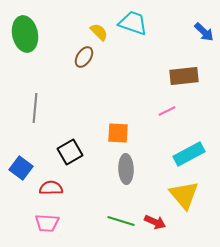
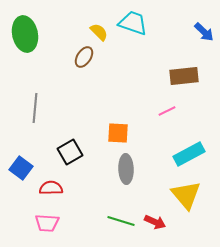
yellow triangle: moved 2 px right
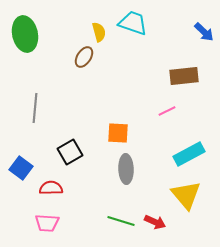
yellow semicircle: rotated 30 degrees clockwise
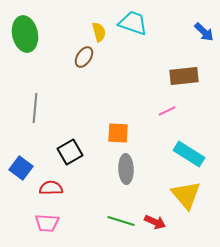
cyan rectangle: rotated 60 degrees clockwise
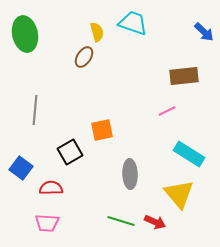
yellow semicircle: moved 2 px left
gray line: moved 2 px down
orange square: moved 16 px left, 3 px up; rotated 15 degrees counterclockwise
gray ellipse: moved 4 px right, 5 px down
yellow triangle: moved 7 px left, 1 px up
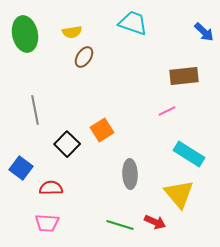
yellow semicircle: moved 25 px left; rotated 96 degrees clockwise
gray line: rotated 16 degrees counterclockwise
orange square: rotated 20 degrees counterclockwise
black square: moved 3 px left, 8 px up; rotated 15 degrees counterclockwise
green line: moved 1 px left, 4 px down
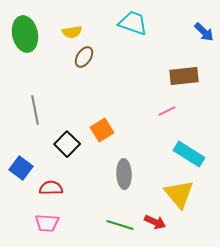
gray ellipse: moved 6 px left
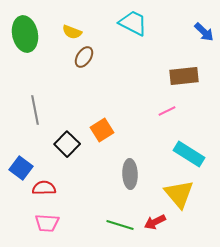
cyan trapezoid: rotated 8 degrees clockwise
yellow semicircle: rotated 30 degrees clockwise
gray ellipse: moved 6 px right
red semicircle: moved 7 px left
red arrow: rotated 130 degrees clockwise
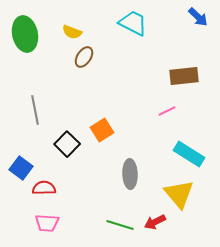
blue arrow: moved 6 px left, 15 px up
